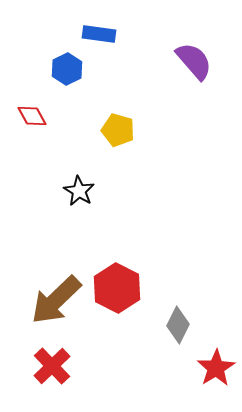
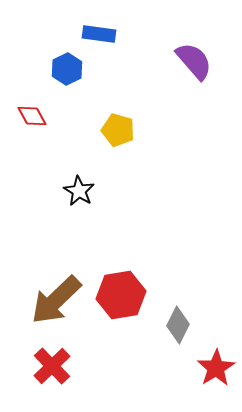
red hexagon: moved 4 px right, 7 px down; rotated 24 degrees clockwise
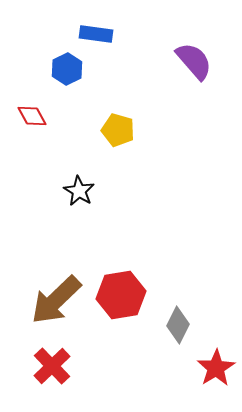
blue rectangle: moved 3 px left
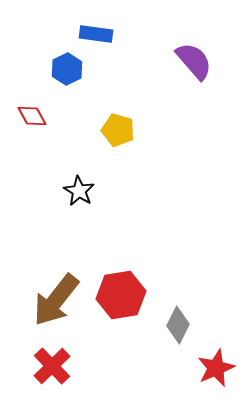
brown arrow: rotated 8 degrees counterclockwise
red star: rotated 9 degrees clockwise
